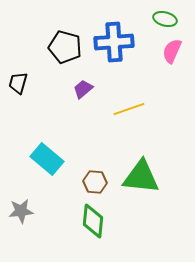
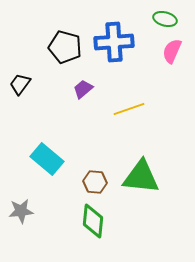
black trapezoid: moved 2 px right, 1 px down; rotated 20 degrees clockwise
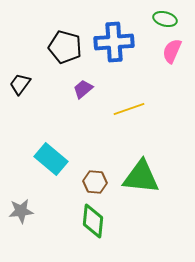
cyan rectangle: moved 4 px right
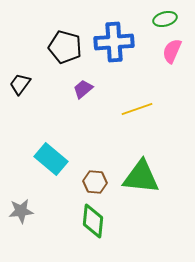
green ellipse: rotated 30 degrees counterclockwise
yellow line: moved 8 px right
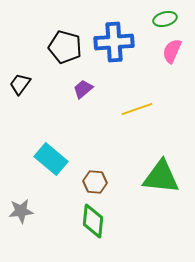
green triangle: moved 20 px right
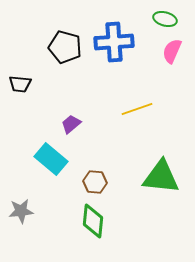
green ellipse: rotated 30 degrees clockwise
black trapezoid: rotated 120 degrees counterclockwise
purple trapezoid: moved 12 px left, 35 px down
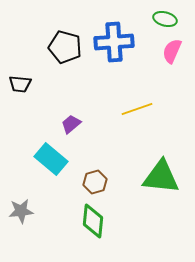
brown hexagon: rotated 20 degrees counterclockwise
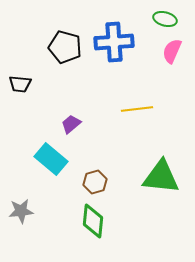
yellow line: rotated 12 degrees clockwise
